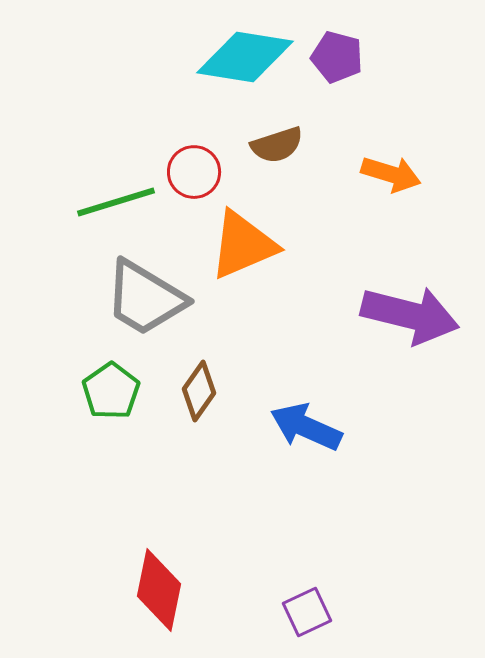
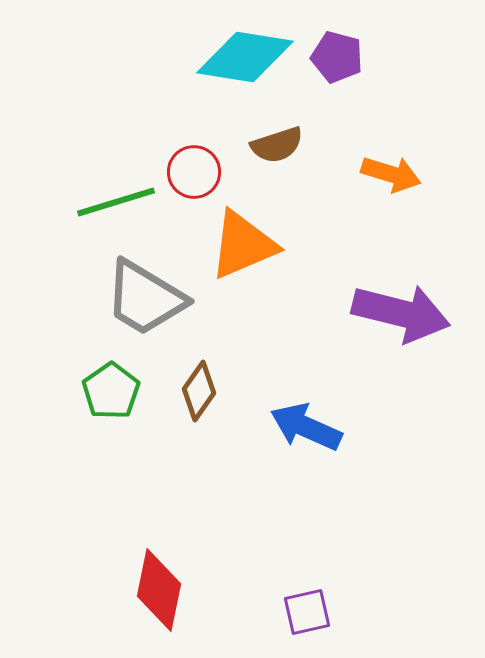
purple arrow: moved 9 px left, 2 px up
purple square: rotated 12 degrees clockwise
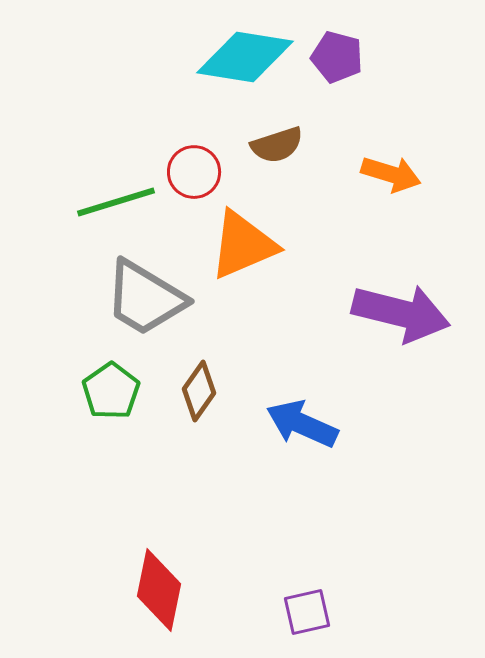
blue arrow: moved 4 px left, 3 px up
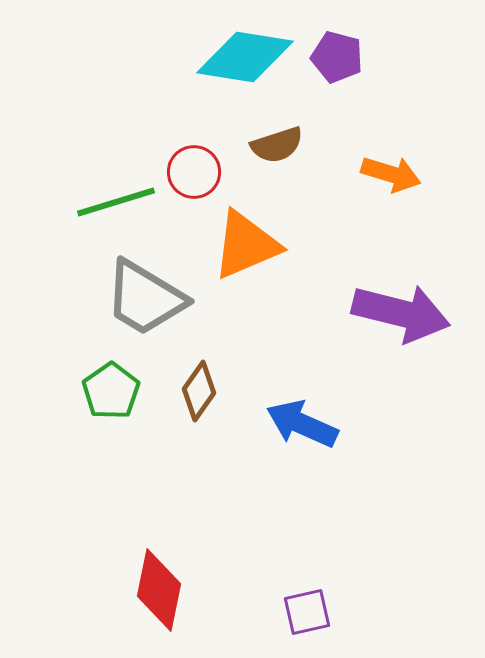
orange triangle: moved 3 px right
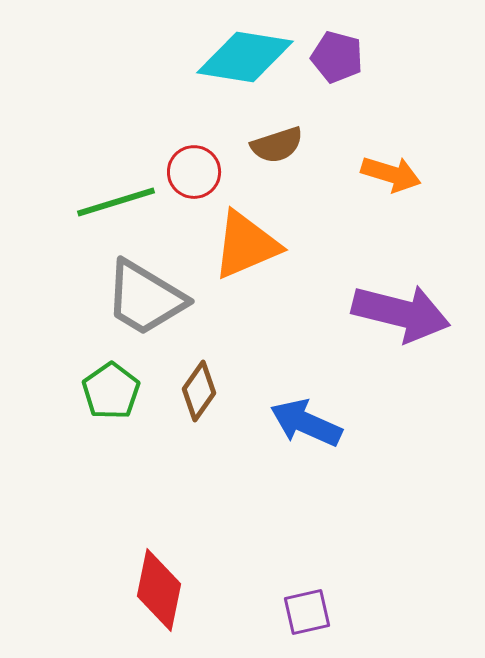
blue arrow: moved 4 px right, 1 px up
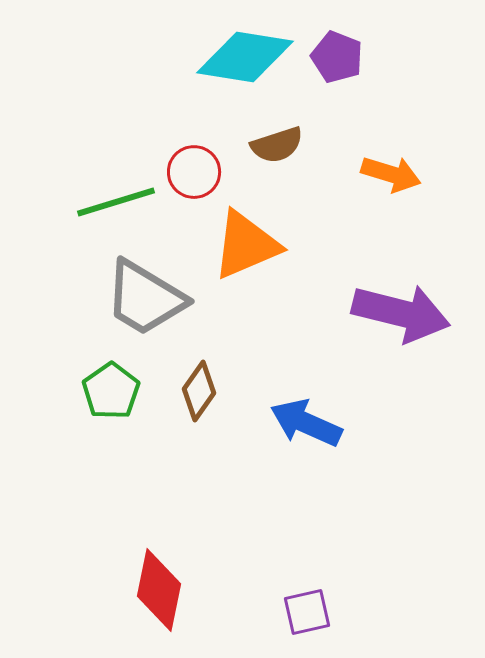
purple pentagon: rotated 6 degrees clockwise
